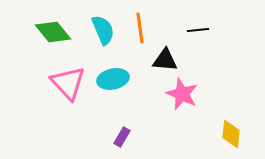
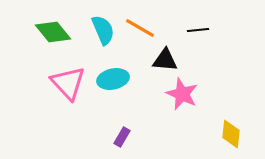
orange line: rotated 52 degrees counterclockwise
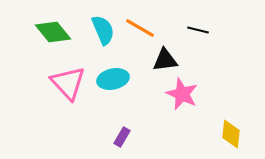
black line: rotated 20 degrees clockwise
black triangle: rotated 12 degrees counterclockwise
